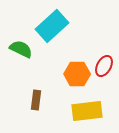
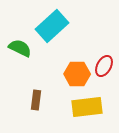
green semicircle: moved 1 px left, 1 px up
yellow rectangle: moved 4 px up
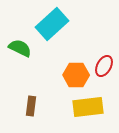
cyan rectangle: moved 2 px up
orange hexagon: moved 1 px left, 1 px down
brown rectangle: moved 5 px left, 6 px down
yellow rectangle: moved 1 px right
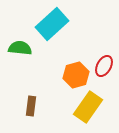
green semicircle: rotated 20 degrees counterclockwise
orange hexagon: rotated 15 degrees counterclockwise
yellow rectangle: rotated 48 degrees counterclockwise
